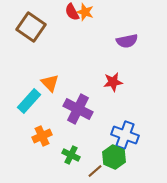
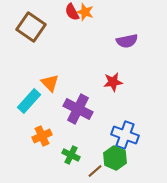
green hexagon: moved 1 px right, 1 px down
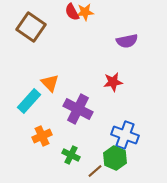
orange star: rotated 24 degrees counterclockwise
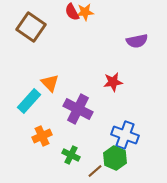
purple semicircle: moved 10 px right
